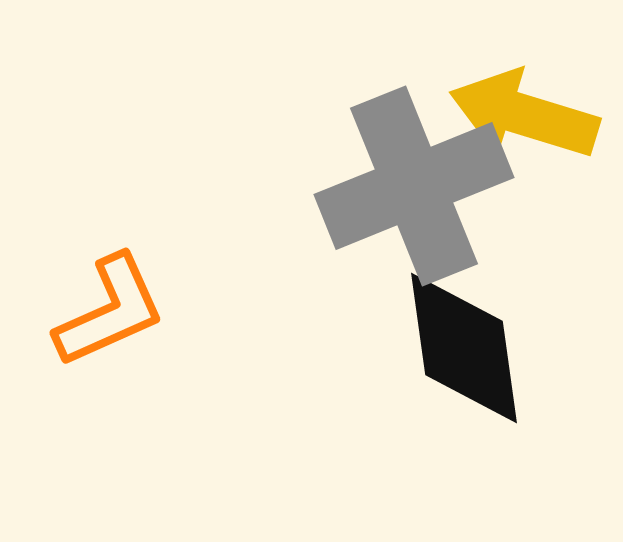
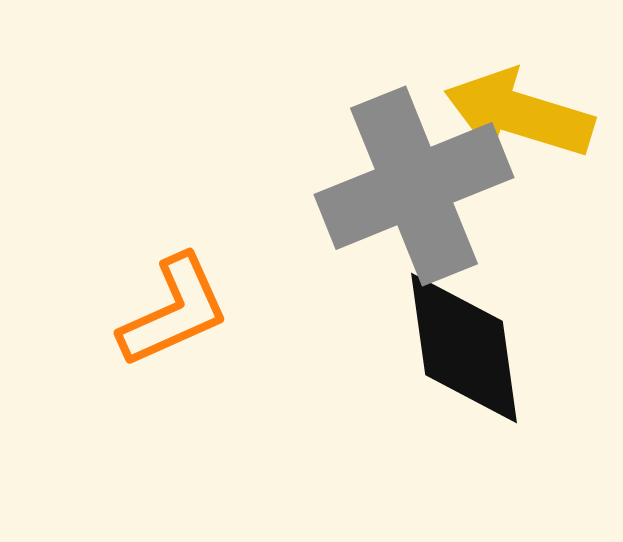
yellow arrow: moved 5 px left, 1 px up
orange L-shape: moved 64 px right
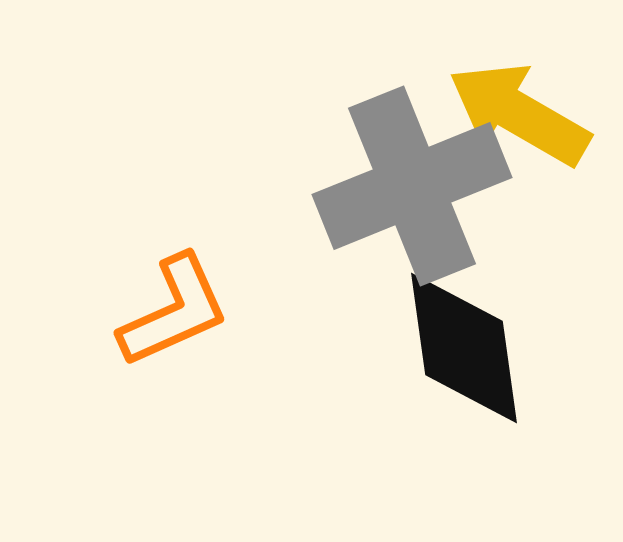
yellow arrow: rotated 13 degrees clockwise
gray cross: moved 2 px left
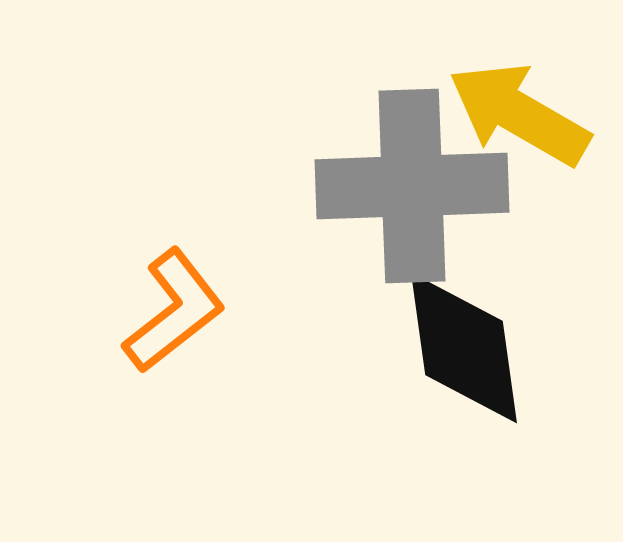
gray cross: rotated 20 degrees clockwise
orange L-shape: rotated 14 degrees counterclockwise
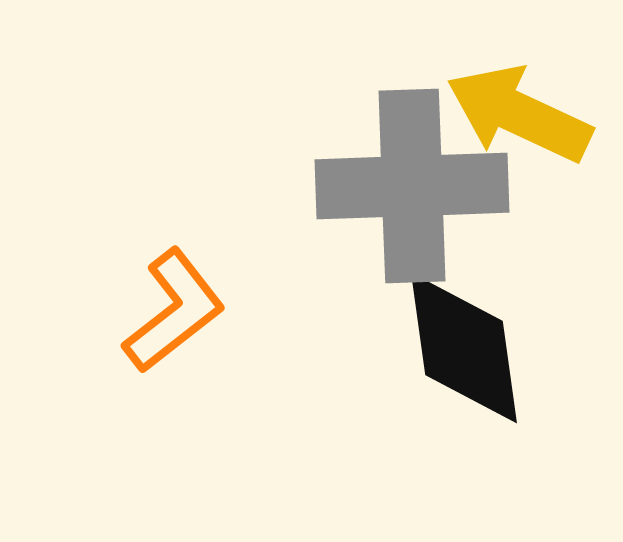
yellow arrow: rotated 5 degrees counterclockwise
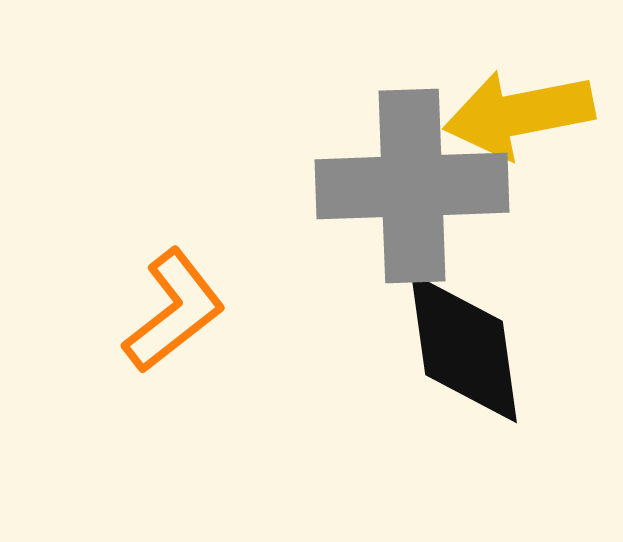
yellow arrow: rotated 36 degrees counterclockwise
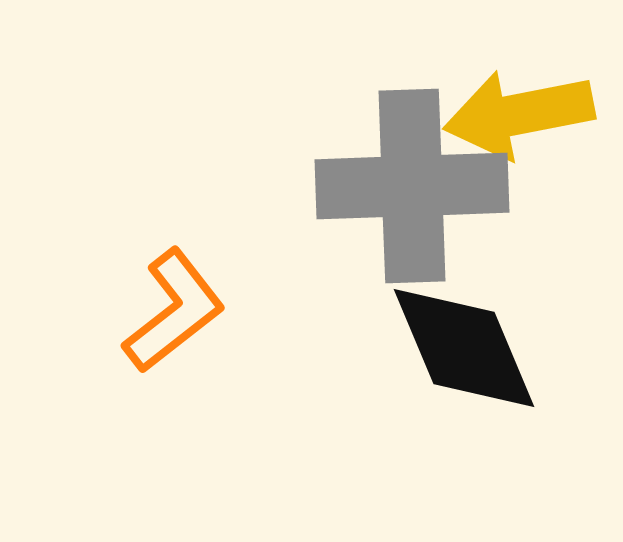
black diamond: rotated 15 degrees counterclockwise
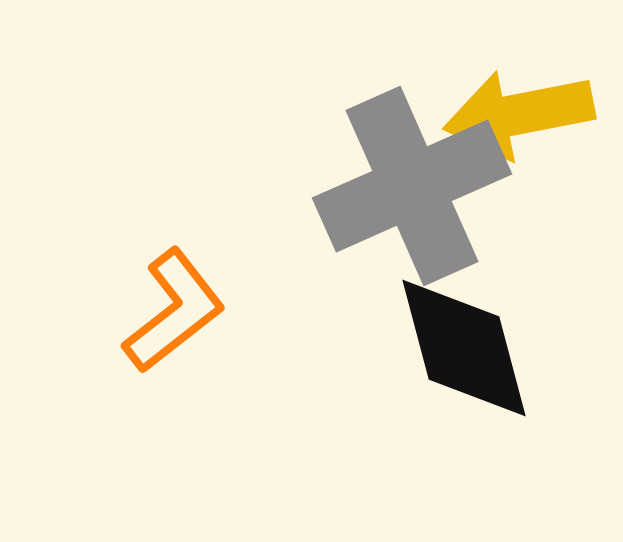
gray cross: rotated 22 degrees counterclockwise
black diamond: rotated 8 degrees clockwise
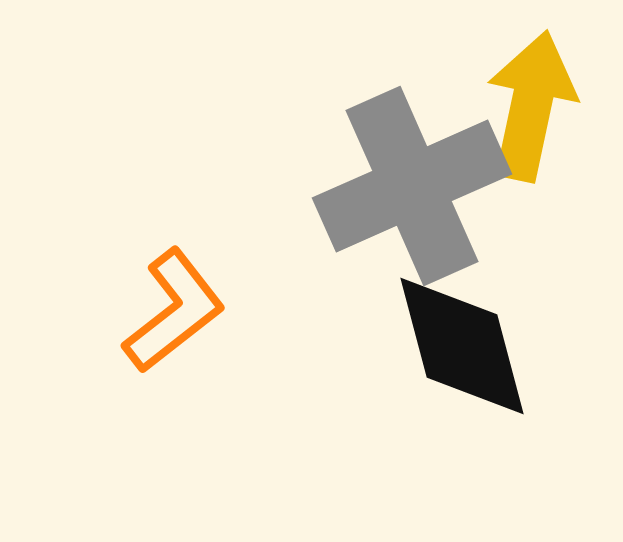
yellow arrow: moved 12 px right, 8 px up; rotated 113 degrees clockwise
black diamond: moved 2 px left, 2 px up
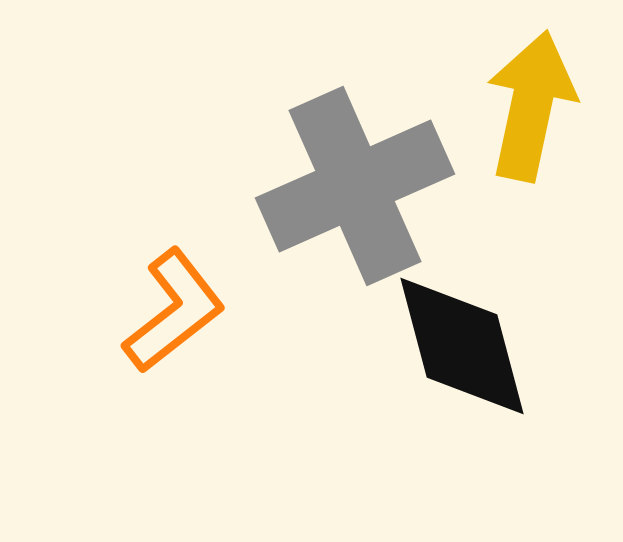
gray cross: moved 57 px left
